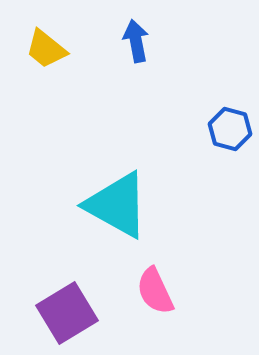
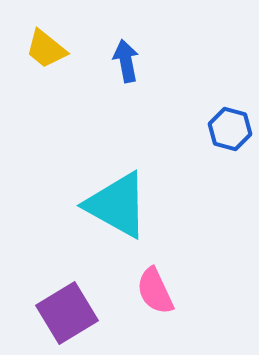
blue arrow: moved 10 px left, 20 px down
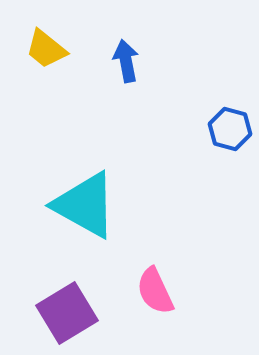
cyan triangle: moved 32 px left
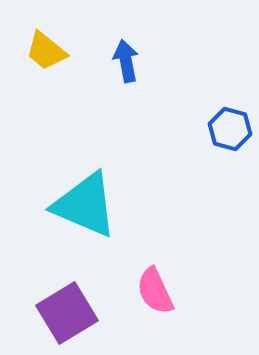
yellow trapezoid: moved 2 px down
cyan triangle: rotated 6 degrees counterclockwise
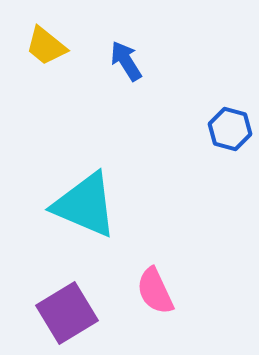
yellow trapezoid: moved 5 px up
blue arrow: rotated 21 degrees counterclockwise
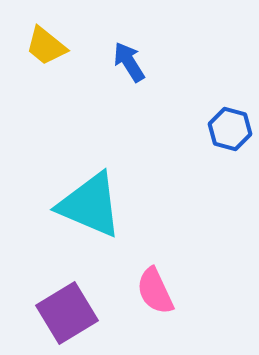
blue arrow: moved 3 px right, 1 px down
cyan triangle: moved 5 px right
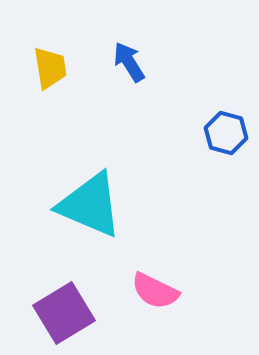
yellow trapezoid: moved 4 px right, 22 px down; rotated 138 degrees counterclockwise
blue hexagon: moved 4 px left, 4 px down
pink semicircle: rotated 39 degrees counterclockwise
purple square: moved 3 px left
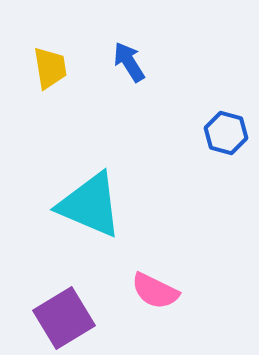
purple square: moved 5 px down
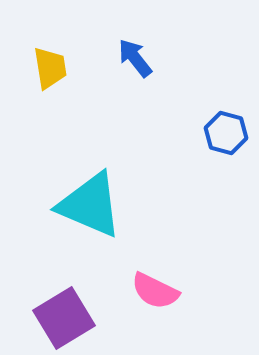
blue arrow: moved 6 px right, 4 px up; rotated 6 degrees counterclockwise
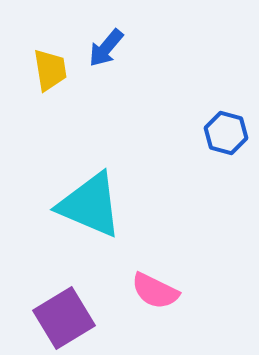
blue arrow: moved 29 px left, 10 px up; rotated 102 degrees counterclockwise
yellow trapezoid: moved 2 px down
